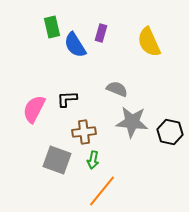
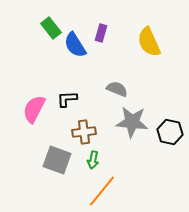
green rectangle: moved 1 px left, 1 px down; rotated 25 degrees counterclockwise
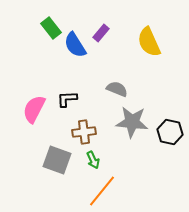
purple rectangle: rotated 24 degrees clockwise
green arrow: rotated 36 degrees counterclockwise
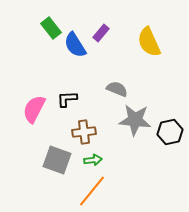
gray star: moved 3 px right, 2 px up
black hexagon: rotated 25 degrees counterclockwise
green arrow: rotated 72 degrees counterclockwise
orange line: moved 10 px left
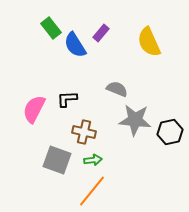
brown cross: rotated 20 degrees clockwise
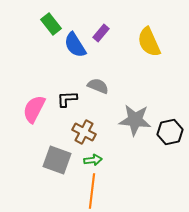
green rectangle: moved 4 px up
gray semicircle: moved 19 px left, 3 px up
brown cross: rotated 15 degrees clockwise
orange line: rotated 32 degrees counterclockwise
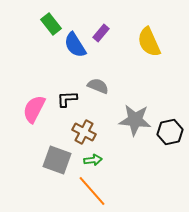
orange line: rotated 48 degrees counterclockwise
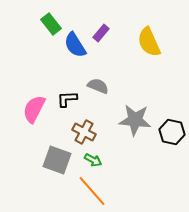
black hexagon: moved 2 px right; rotated 25 degrees clockwise
green arrow: rotated 36 degrees clockwise
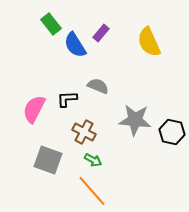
gray square: moved 9 px left
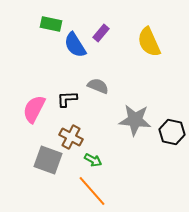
green rectangle: rotated 40 degrees counterclockwise
brown cross: moved 13 px left, 5 px down
